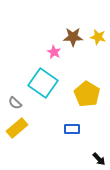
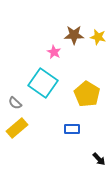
brown star: moved 1 px right, 2 px up
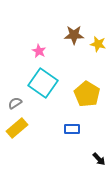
yellow star: moved 7 px down
pink star: moved 15 px left, 1 px up
gray semicircle: rotated 104 degrees clockwise
